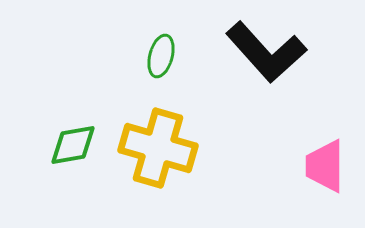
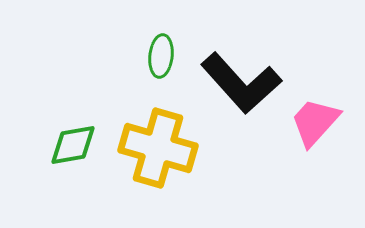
black L-shape: moved 25 px left, 31 px down
green ellipse: rotated 9 degrees counterclockwise
pink trapezoid: moved 10 px left, 44 px up; rotated 42 degrees clockwise
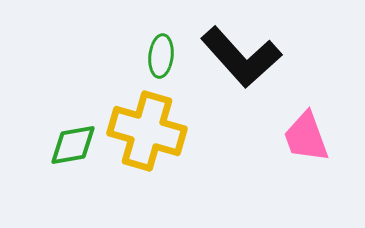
black L-shape: moved 26 px up
pink trapezoid: moved 9 px left, 15 px down; rotated 62 degrees counterclockwise
yellow cross: moved 11 px left, 17 px up
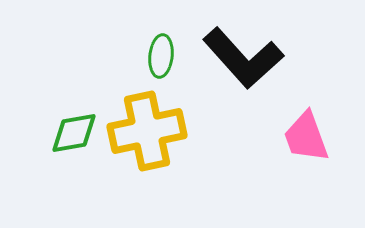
black L-shape: moved 2 px right, 1 px down
yellow cross: rotated 28 degrees counterclockwise
green diamond: moved 1 px right, 12 px up
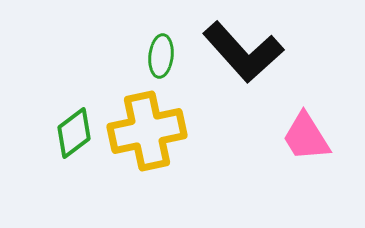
black L-shape: moved 6 px up
green diamond: rotated 27 degrees counterclockwise
pink trapezoid: rotated 12 degrees counterclockwise
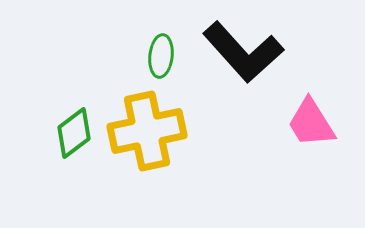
pink trapezoid: moved 5 px right, 14 px up
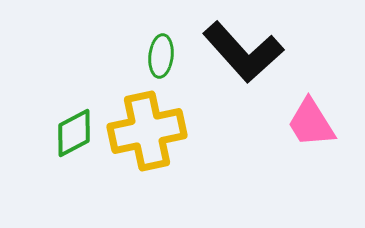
green diamond: rotated 9 degrees clockwise
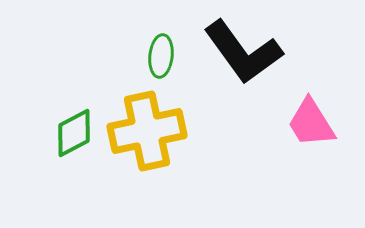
black L-shape: rotated 6 degrees clockwise
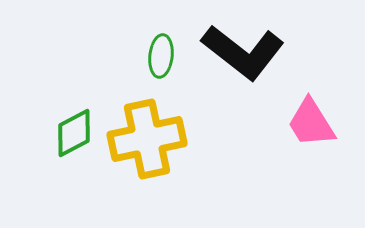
black L-shape: rotated 16 degrees counterclockwise
yellow cross: moved 8 px down
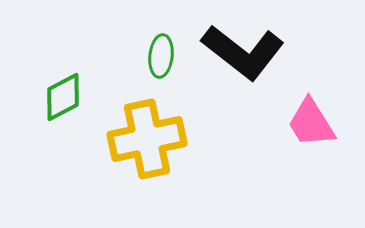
green diamond: moved 11 px left, 36 px up
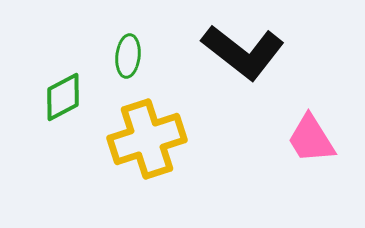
green ellipse: moved 33 px left
pink trapezoid: moved 16 px down
yellow cross: rotated 6 degrees counterclockwise
